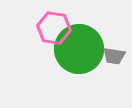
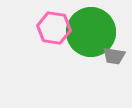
green circle: moved 12 px right, 17 px up
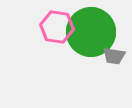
pink hexagon: moved 3 px right, 1 px up
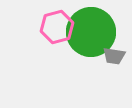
pink hexagon: rotated 24 degrees counterclockwise
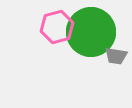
gray trapezoid: moved 2 px right
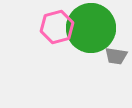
green circle: moved 4 px up
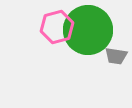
green circle: moved 3 px left, 2 px down
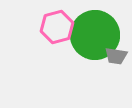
green circle: moved 7 px right, 5 px down
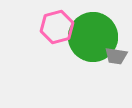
green circle: moved 2 px left, 2 px down
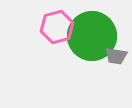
green circle: moved 1 px left, 1 px up
